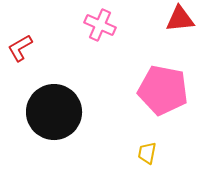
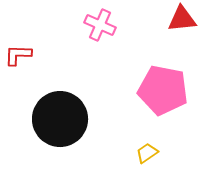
red triangle: moved 2 px right
red L-shape: moved 2 px left, 7 px down; rotated 32 degrees clockwise
black circle: moved 6 px right, 7 px down
yellow trapezoid: rotated 45 degrees clockwise
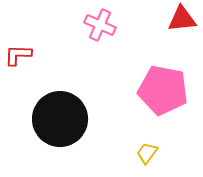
yellow trapezoid: rotated 20 degrees counterclockwise
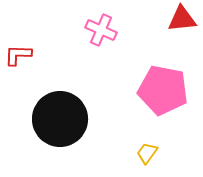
pink cross: moved 1 px right, 5 px down
